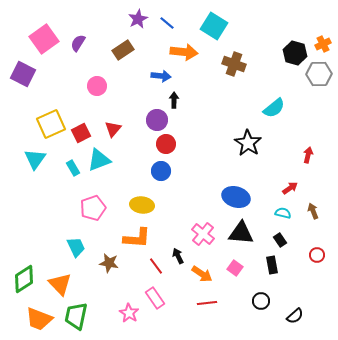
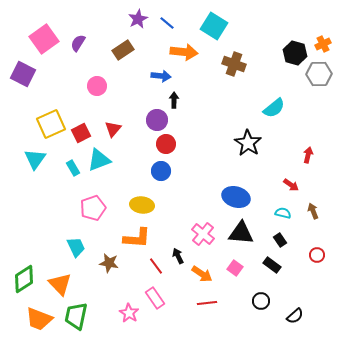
red arrow at (290, 188): moved 1 px right, 3 px up; rotated 70 degrees clockwise
black rectangle at (272, 265): rotated 42 degrees counterclockwise
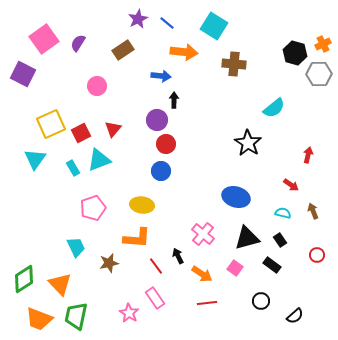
brown cross at (234, 64): rotated 15 degrees counterclockwise
black triangle at (241, 233): moved 6 px right, 5 px down; rotated 20 degrees counterclockwise
brown star at (109, 263): rotated 24 degrees counterclockwise
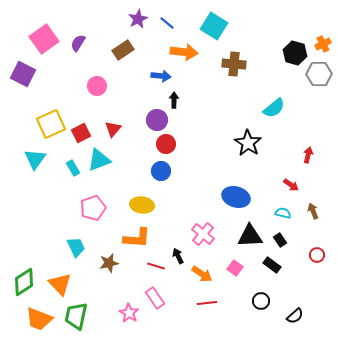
black triangle at (247, 238): moved 3 px right, 2 px up; rotated 12 degrees clockwise
red line at (156, 266): rotated 36 degrees counterclockwise
green diamond at (24, 279): moved 3 px down
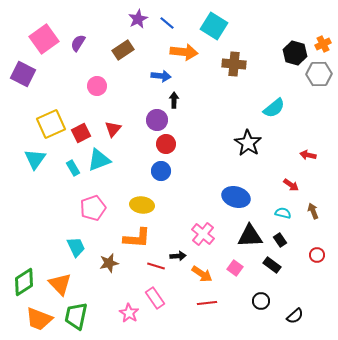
red arrow at (308, 155): rotated 91 degrees counterclockwise
black arrow at (178, 256): rotated 112 degrees clockwise
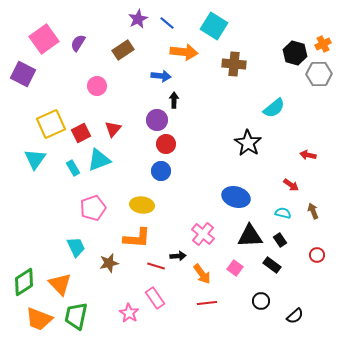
orange arrow at (202, 274): rotated 20 degrees clockwise
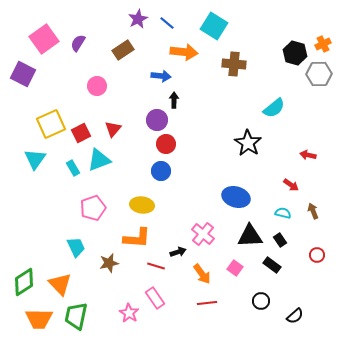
black arrow at (178, 256): moved 4 px up; rotated 14 degrees counterclockwise
orange trapezoid at (39, 319): rotated 20 degrees counterclockwise
